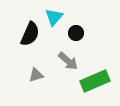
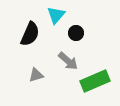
cyan triangle: moved 2 px right, 2 px up
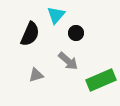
green rectangle: moved 6 px right, 1 px up
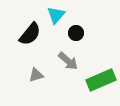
black semicircle: rotated 15 degrees clockwise
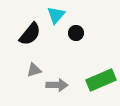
gray arrow: moved 11 px left, 24 px down; rotated 40 degrees counterclockwise
gray triangle: moved 2 px left, 5 px up
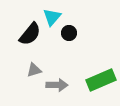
cyan triangle: moved 4 px left, 2 px down
black circle: moved 7 px left
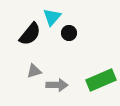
gray triangle: moved 1 px down
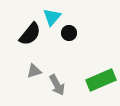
gray arrow: rotated 60 degrees clockwise
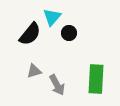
green rectangle: moved 5 px left, 1 px up; rotated 64 degrees counterclockwise
